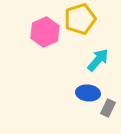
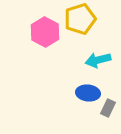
pink hexagon: rotated 8 degrees counterclockwise
cyan arrow: rotated 145 degrees counterclockwise
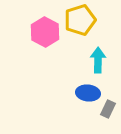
yellow pentagon: moved 1 px down
cyan arrow: rotated 105 degrees clockwise
gray rectangle: moved 1 px down
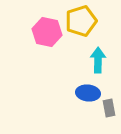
yellow pentagon: moved 1 px right, 1 px down
pink hexagon: moved 2 px right; rotated 16 degrees counterclockwise
gray rectangle: moved 1 px right, 1 px up; rotated 36 degrees counterclockwise
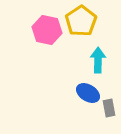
yellow pentagon: rotated 16 degrees counterclockwise
pink hexagon: moved 2 px up
blue ellipse: rotated 25 degrees clockwise
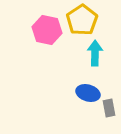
yellow pentagon: moved 1 px right, 1 px up
cyan arrow: moved 3 px left, 7 px up
blue ellipse: rotated 15 degrees counterclockwise
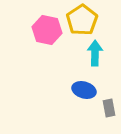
blue ellipse: moved 4 px left, 3 px up
